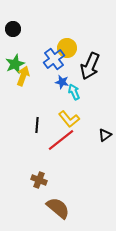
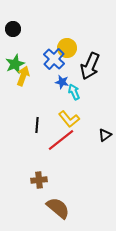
blue cross: rotated 10 degrees counterclockwise
brown cross: rotated 28 degrees counterclockwise
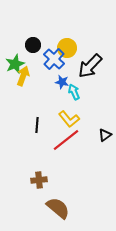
black circle: moved 20 px right, 16 px down
black arrow: rotated 20 degrees clockwise
red line: moved 5 px right
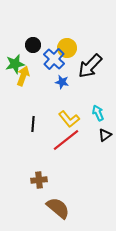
green star: rotated 12 degrees clockwise
cyan arrow: moved 24 px right, 21 px down
black line: moved 4 px left, 1 px up
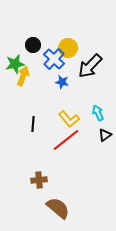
yellow circle: moved 1 px right
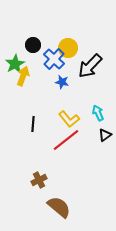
green star: rotated 18 degrees counterclockwise
brown cross: rotated 21 degrees counterclockwise
brown semicircle: moved 1 px right, 1 px up
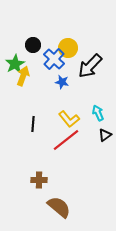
brown cross: rotated 28 degrees clockwise
